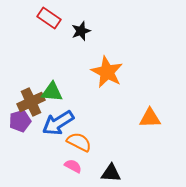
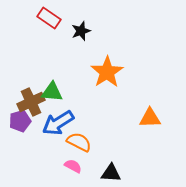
orange star: rotated 12 degrees clockwise
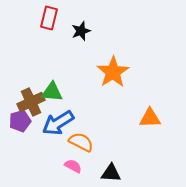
red rectangle: rotated 70 degrees clockwise
orange star: moved 6 px right
orange semicircle: moved 2 px right
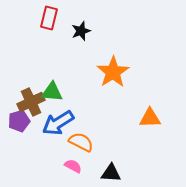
purple pentagon: moved 1 px left
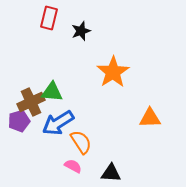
orange semicircle: rotated 30 degrees clockwise
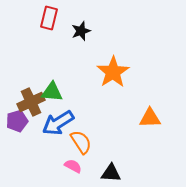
purple pentagon: moved 2 px left
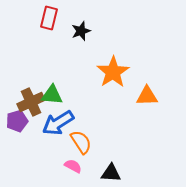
green triangle: moved 3 px down
orange triangle: moved 3 px left, 22 px up
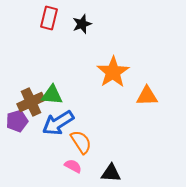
black star: moved 1 px right, 7 px up
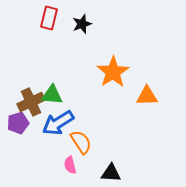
purple pentagon: moved 1 px right, 2 px down
pink semicircle: moved 3 px left, 1 px up; rotated 132 degrees counterclockwise
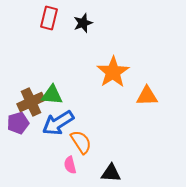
black star: moved 1 px right, 1 px up
